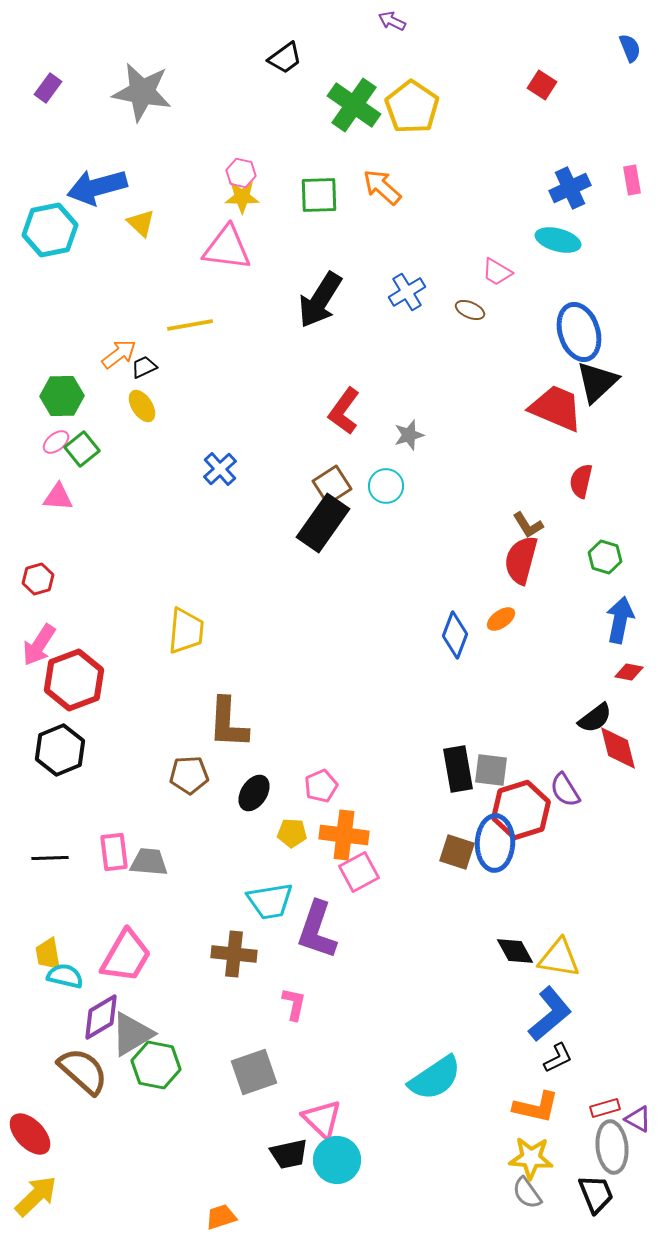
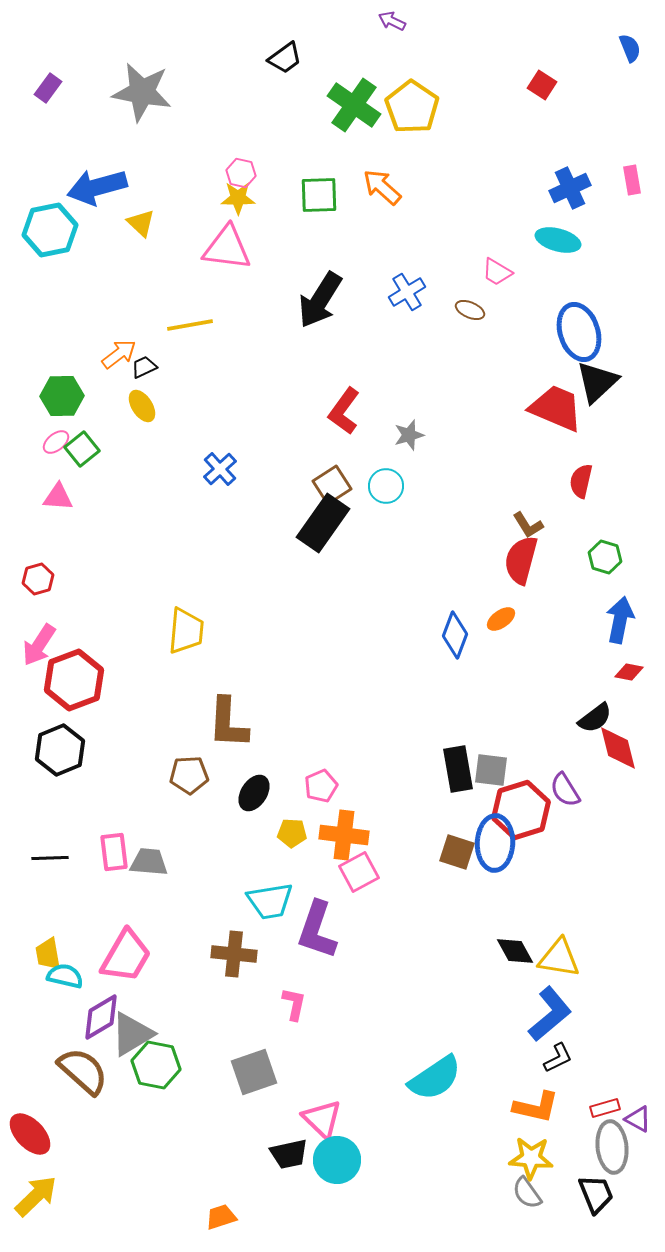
yellow star at (242, 197): moved 4 px left, 1 px down
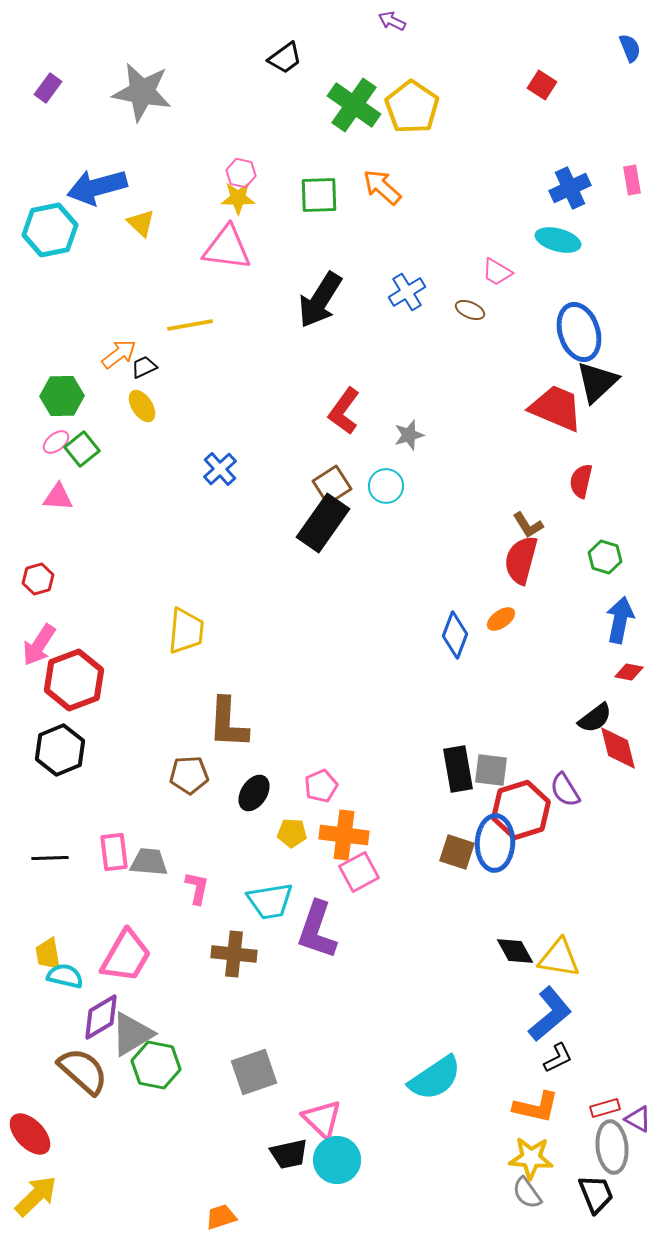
pink L-shape at (294, 1004): moved 97 px left, 116 px up
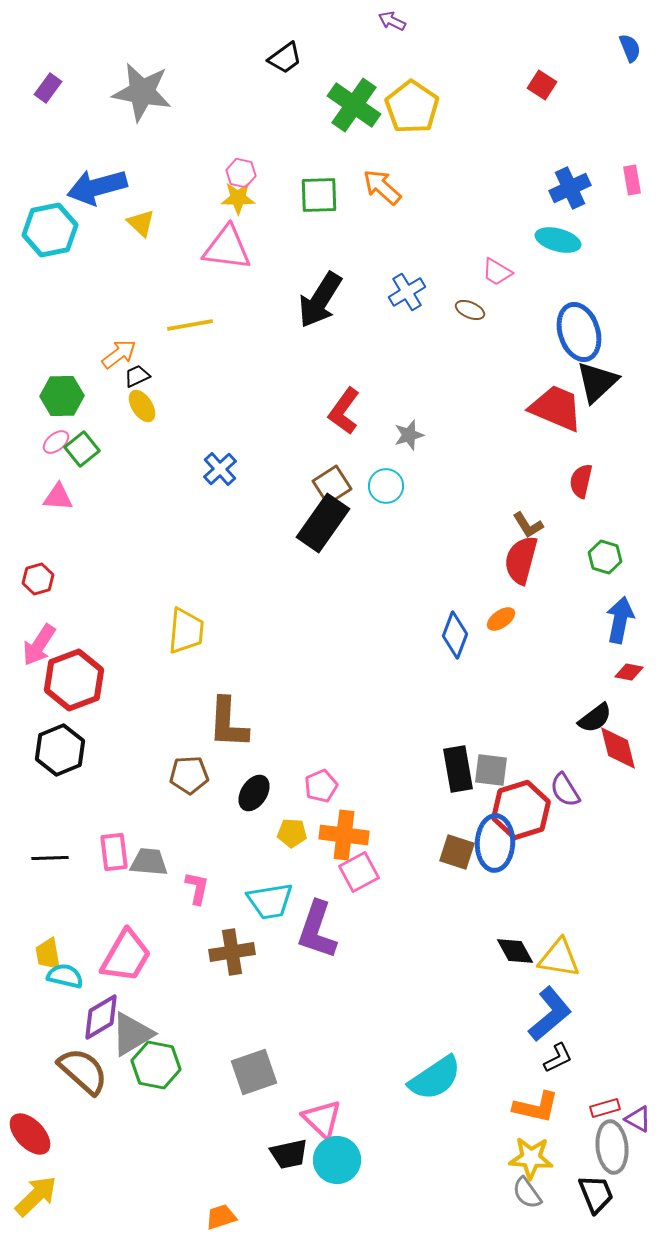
black trapezoid at (144, 367): moved 7 px left, 9 px down
brown cross at (234, 954): moved 2 px left, 2 px up; rotated 15 degrees counterclockwise
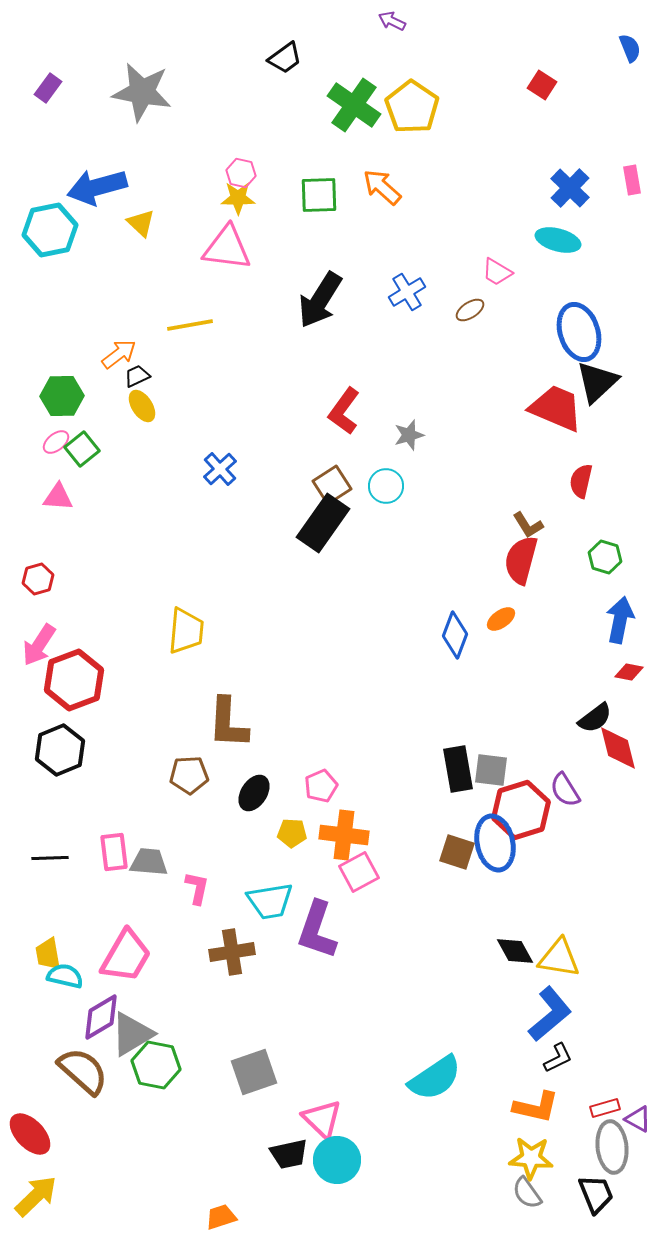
blue cross at (570, 188): rotated 21 degrees counterclockwise
brown ellipse at (470, 310): rotated 56 degrees counterclockwise
blue ellipse at (495, 843): rotated 14 degrees counterclockwise
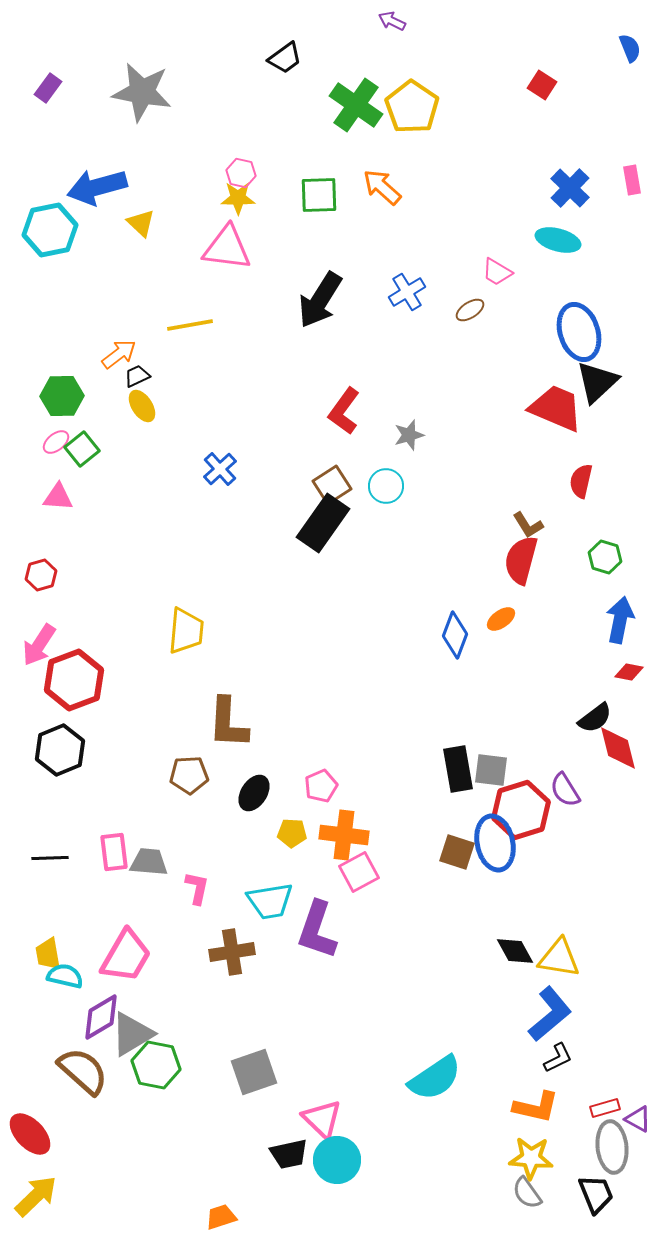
green cross at (354, 105): moved 2 px right
red hexagon at (38, 579): moved 3 px right, 4 px up
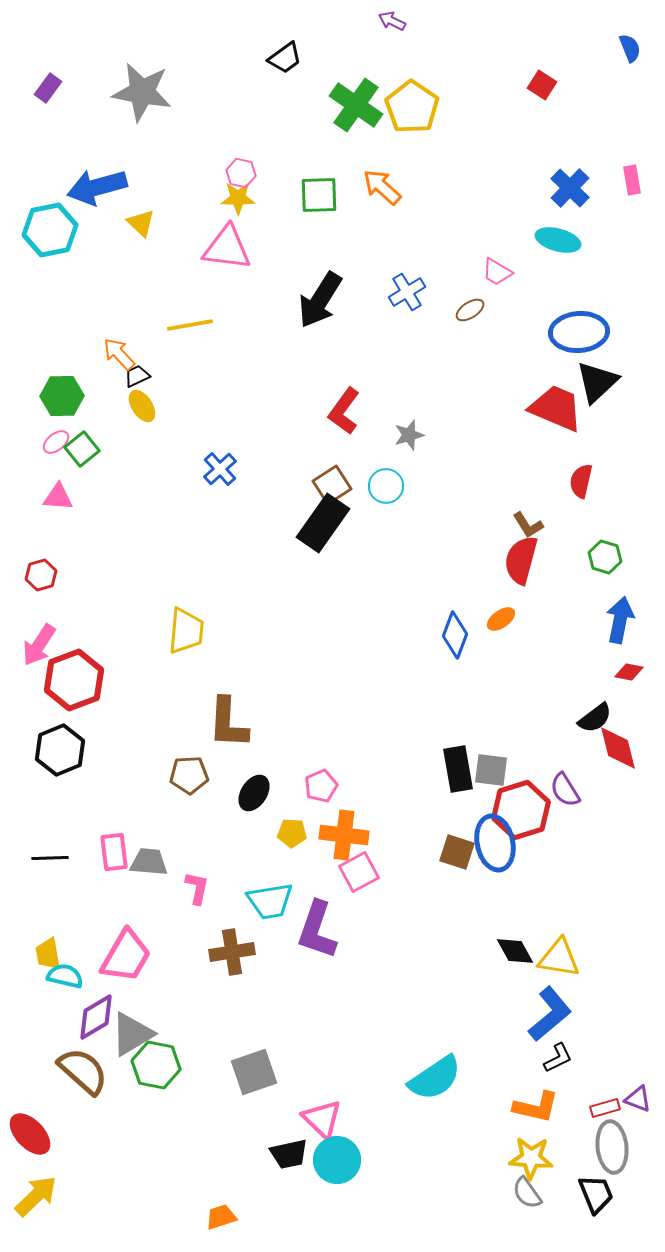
blue ellipse at (579, 332): rotated 76 degrees counterclockwise
orange arrow at (119, 354): rotated 96 degrees counterclockwise
purple diamond at (101, 1017): moved 5 px left
purple triangle at (638, 1119): moved 20 px up; rotated 8 degrees counterclockwise
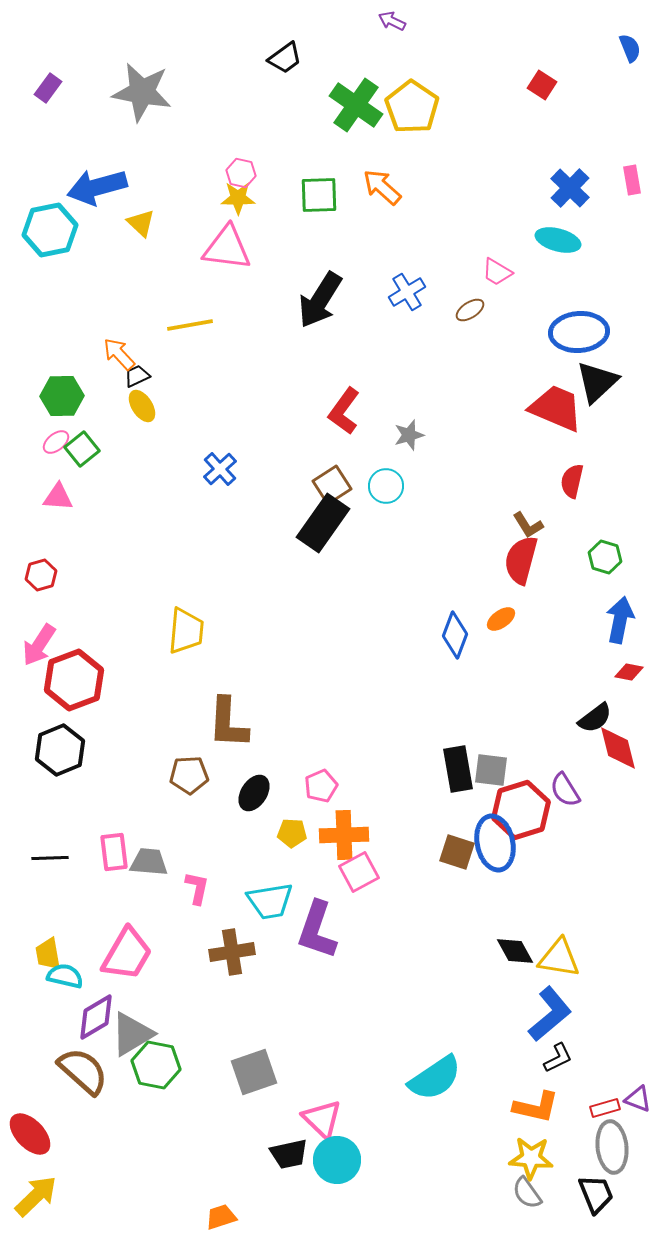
red semicircle at (581, 481): moved 9 px left
orange cross at (344, 835): rotated 9 degrees counterclockwise
pink trapezoid at (126, 956): moved 1 px right, 2 px up
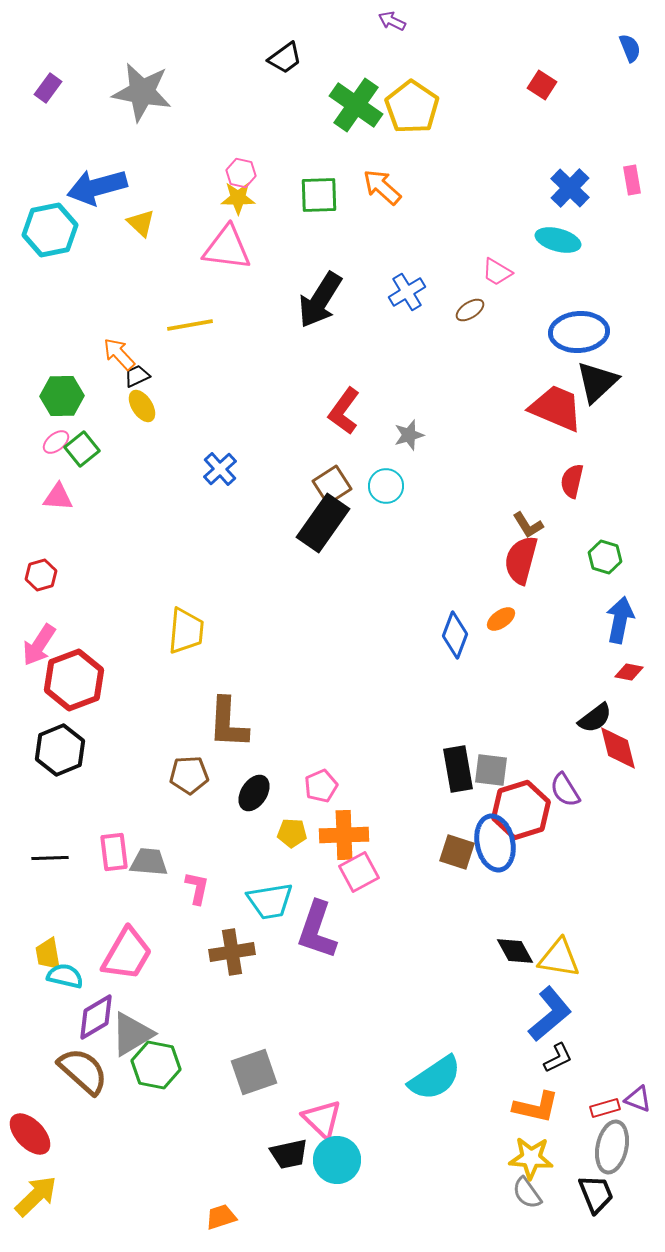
gray ellipse at (612, 1147): rotated 18 degrees clockwise
